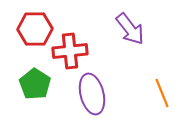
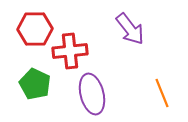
green pentagon: rotated 8 degrees counterclockwise
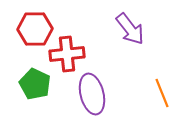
red cross: moved 3 px left, 3 px down
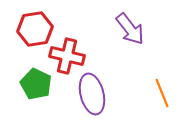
red hexagon: rotated 8 degrees counterclockwise
red cross: moved 2 px down; rotated 20 degrees clockwise
green pentagon: moved 1 px right
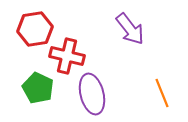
green pentagon: moved 2 px right, 4 px down
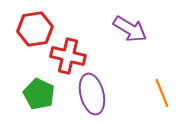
purple arrow: rotated 20 degrees counterclockwise
red cross: moved 1 px right
green pentagon: moved 1 px right, 6 px down
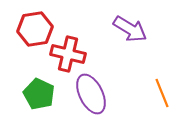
red cross: moved 2 px up
purple ellipse: moved 1 px left; rotated 12 degrees counterclockwise
